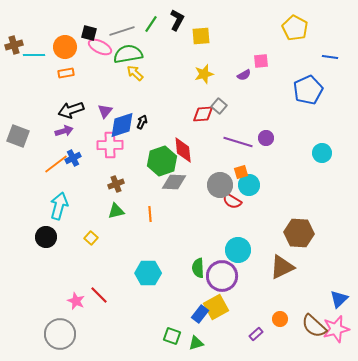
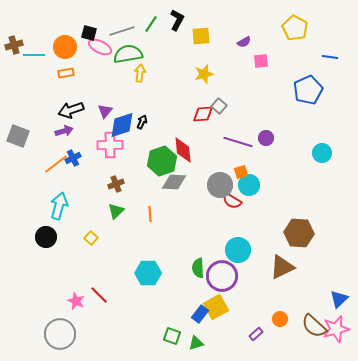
yellow arrow at (135, 73): moved 5 px right; rotated 54 degrees clockwise
purple semicircle at (244, 75): moved 33 px up
green triangle at (116, 211): rotated 30 degrees counterclockwise
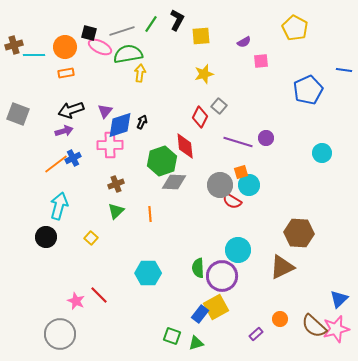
blue line at (330, 57): moved 14 px right, 13 px down
red diamond at (203, 114): moved 3 px left, 3 px down; rotated 60 degrees counterclockwise
blue diamond at (122, 125): moved 2 px left
gray square at (18, 136): moved 22 px up
red diamond at (183, 150): moved 2 px right, 4 px up
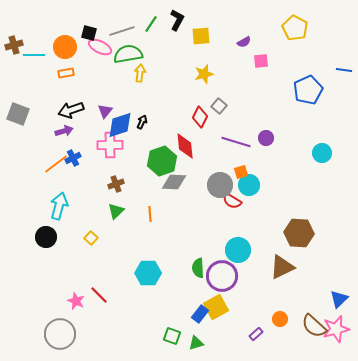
purple line at (238, 142): moved 2 px left
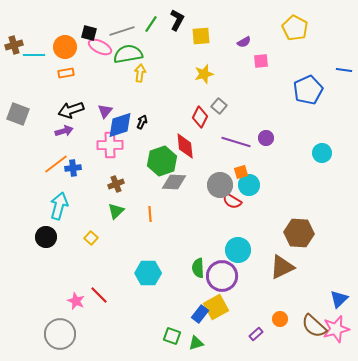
blue cross at (73, 158): moved 10 px down; rotated 21 degrees clockwise
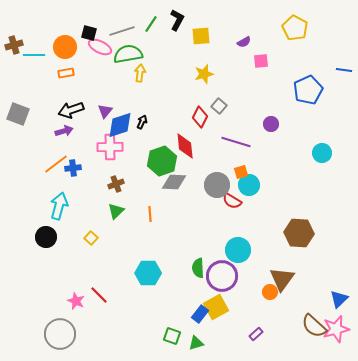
purple circle at (266, 138): moved 5 px right, 14 px up
pink cross at (110, 145): moved 2 px down
gray circle at (220, 185): moved 3 px left
brown triangle at (282, 267): moved 12 px down; rotated 28 degrees counterclockwise
orange circle at (280, 319): moved 10 px left, 27 px up
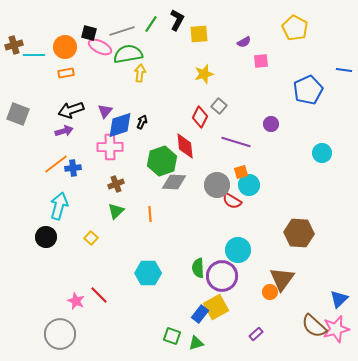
yellow square at (201, 36): moved 2 px left, 2 px up
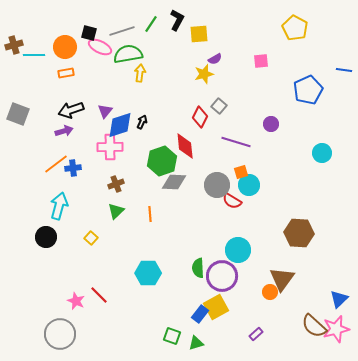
purple semicircle at (244, 42): moved 29 px left, 17 px down
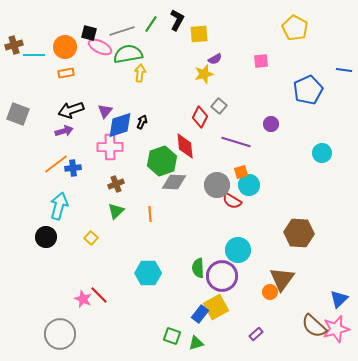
pink star at (76, 301): moved 7 px right, 2 px up
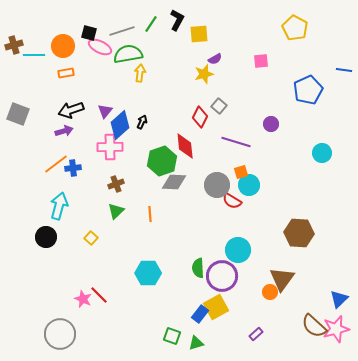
orange circle at (65, 47): moved 2 px left, 1 px up
blue diamond at (120, 125): rotated 24 degrees counterclockwise
